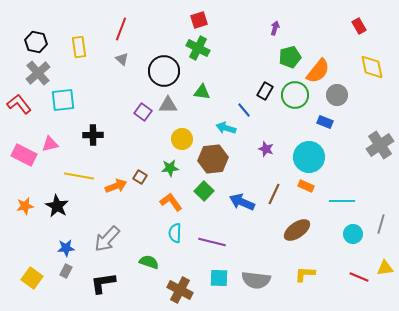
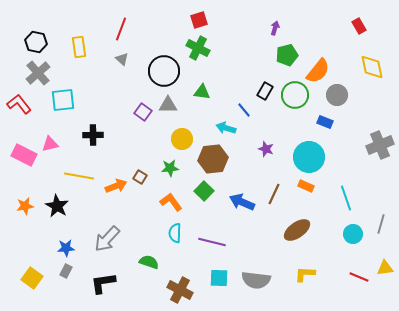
green pentagon at (290, 57): moved 3 px left, 2 px up
gray cross at (380, 145): rotated 12 degrees clockwise
cyan line at (342, 201): moved 4 px right, 3 px up; rotated 70 degrees clockwise
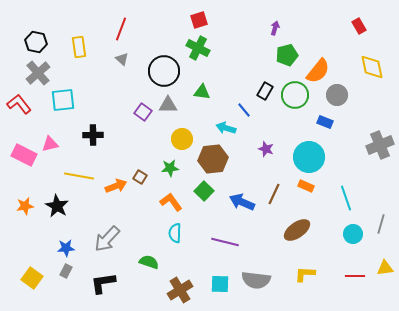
purple line at (212, 242): moved 13 px right
red line at (359, 277): moved 4 px left, 1 px up; rotated 24 degrees counterclockwise
cyan square at (219, 278): moved 1 px right, 6 px down
brown cross at (180, 290): rotated 30 degrees clockwise
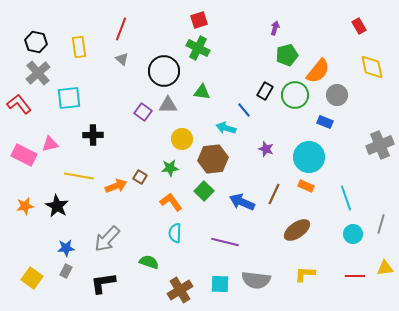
cyan square at (63, 100): moved 6 px right, 2 px up
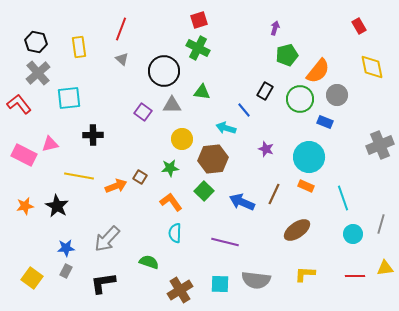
green circle at (295, 95): moved 5 px right, 4 px down
gray triangle at (168, 105): moved 4 px right
cyan line at (346, 198): moved 3 px left
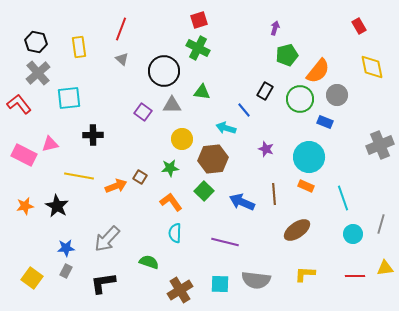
brown line at (274, 194): rotated 30 degrees counterclockwise
